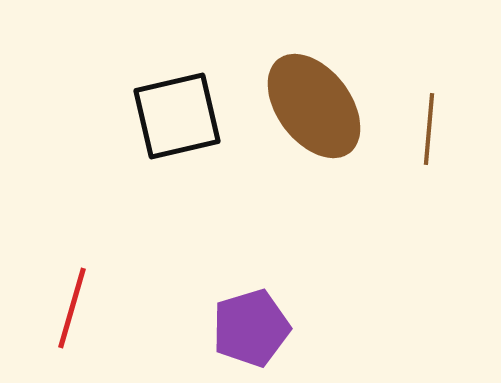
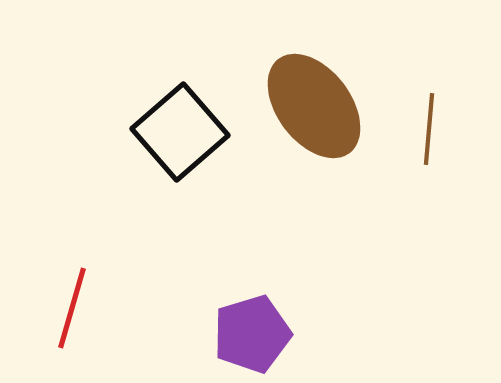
black square: moved 3 px right, 16 px down; rotated 28 degrees counterclockwise
purple pentagon: moved 1 px right, 6 px down
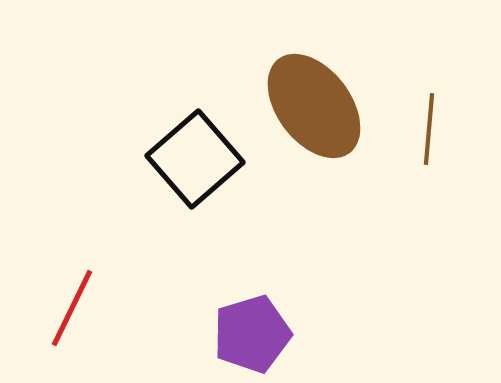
black square: moved 15 px right, 27 px down
red line: rotated 10 degrees clockwise
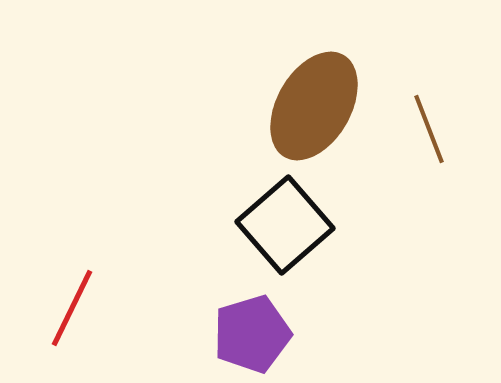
brown ellipse: rotated 67 degrees clockwise
brown line: rotated 26 degrees counterclockwise
black square: moved 90 px right, 66 px down
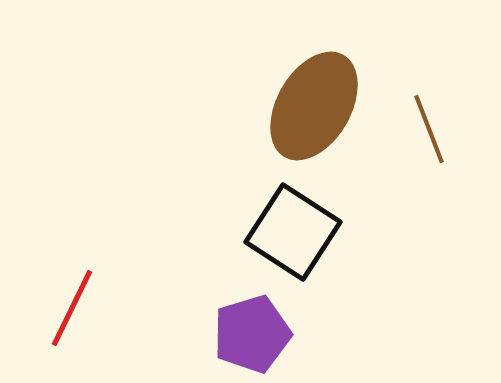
black square: moved 8 px right, 7 px down; rotated 16 degrees counterclockwise
